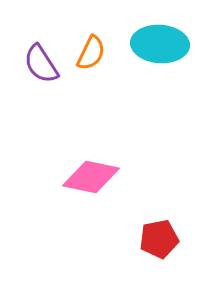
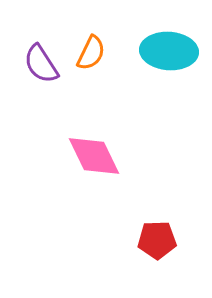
cyan ellipse: moved 9 px right, 7 px down
pink diamond: moved 3 px right, 21 px up; rotated 52 degrees clockwise
red pentagon: moved 2 px left, 1 px down; rotated 9 degrees clockwise
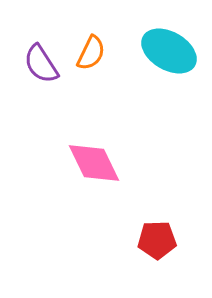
cyan ellipse: rotated 26 degrees clockwise
pink diamond: moved 7 px down
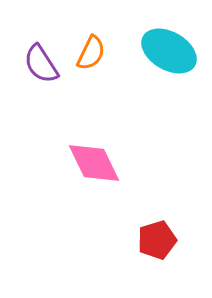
red pentagon: rotated 15 degrees counterclockwise
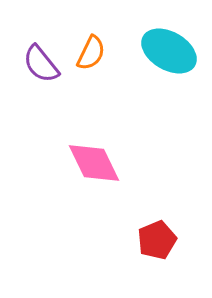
purple semicircle: rotated 6 degrees counterclockwise
red pentagon: rotated 6 degrees counterclockwise
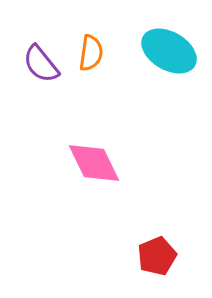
orange semicircle: rotated 18 degrees counterclockwise
red pentagon: moved 16 px down
